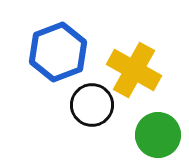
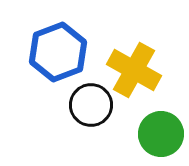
black circle: moved 1 px left
green circle: moved 3 px right, 1 px up
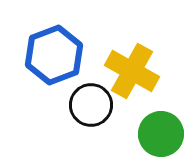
blue hexagon: moved 4 px left, 3 px down
yellow cross: moved 2 px left, 1 px down
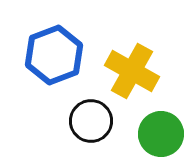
black circle: moved 16 px down
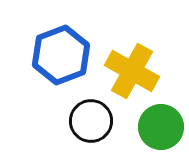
blue hexagon: moved 7 px right
green circle: moved 7 px up
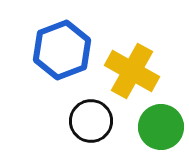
blue hexagon: moved 1 px right, 5 px up
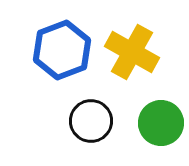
yellow cross: moved 19 px up
green circle: moved 4 px up
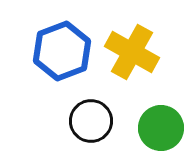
blue hexagon: moved 1 px down
green circle: moved 5 px down
